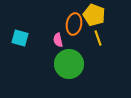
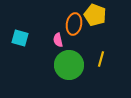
yellow pentagon: moved 1 px right
yellow line: moved 3 px right, 21 px down; rotated 35 degrees clockwise
green circle: moved 1 px down
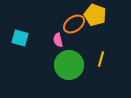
orange ellipse: rotated 45 degrees clockwise
